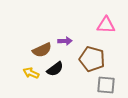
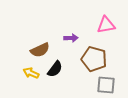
pink triangle: rotated 12 degrees counterclockwise
purple arrow: moved 6 px right, 3 px up
brown semicircle: moved 2 px left
brown pentagon: moved 2 px right
black semicircle: rotated 18 degrees counterclockwise
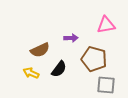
black semicircle: moved 4 px right
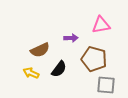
pink triangle: moved 5 px left
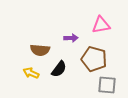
brown semicircle: rotated 30 degrees clockwise
gray square: moved 1 px right
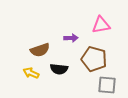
brown semicircle: rotated 24 degrees counterclockwise
black semicircle: rotated 60 degrees clockwise
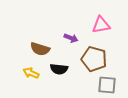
purple arrow: rotated 24 degrees clockwise
brown semicircle: moved 1 px up; rotated 36 degrees clockwise
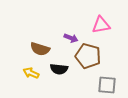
brown pentagon: moved 6 px left, 3 px up
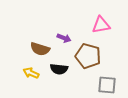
purple arrow: moved 7 px left
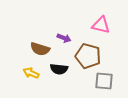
pink triangle: rotated 24 degrees clockwise
gray square: moved 3 px left, 4 px up
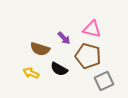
pink triangle: moved 9 px left, 4 px down
purple arrow: rotated 24 degrees clockwise
black semicircle: rotated 24 degrees clockwise
gray square: rotated 30 degrees counterclockwise
